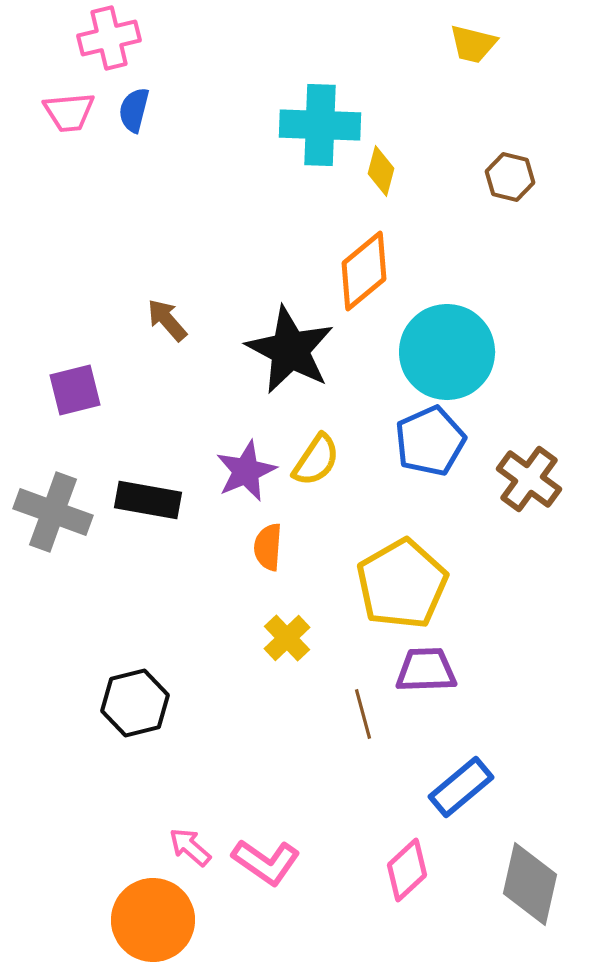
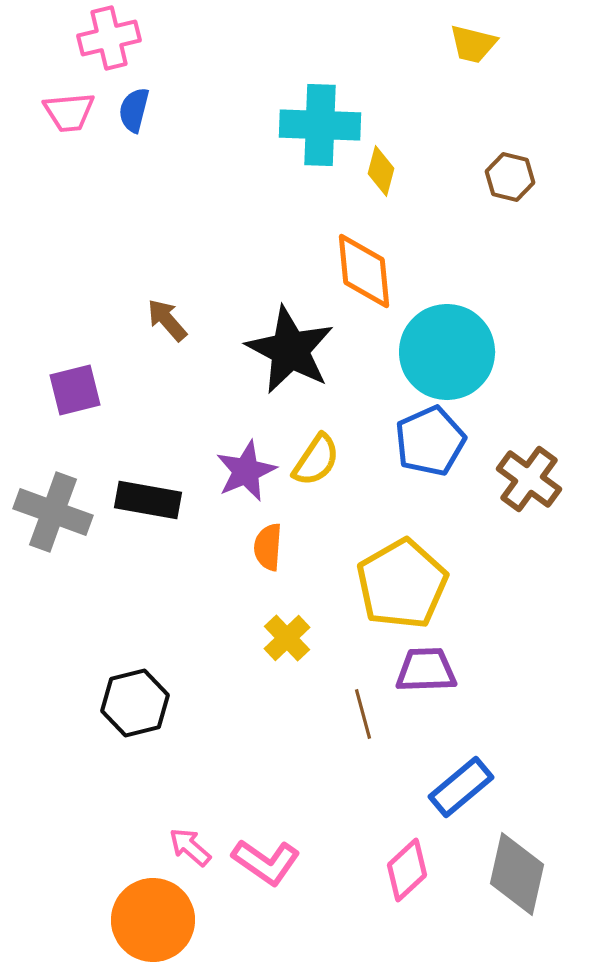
orange diamond: rotated 56 degrees counterclockwise
gray diamond: moved 13 px left, 10 px up
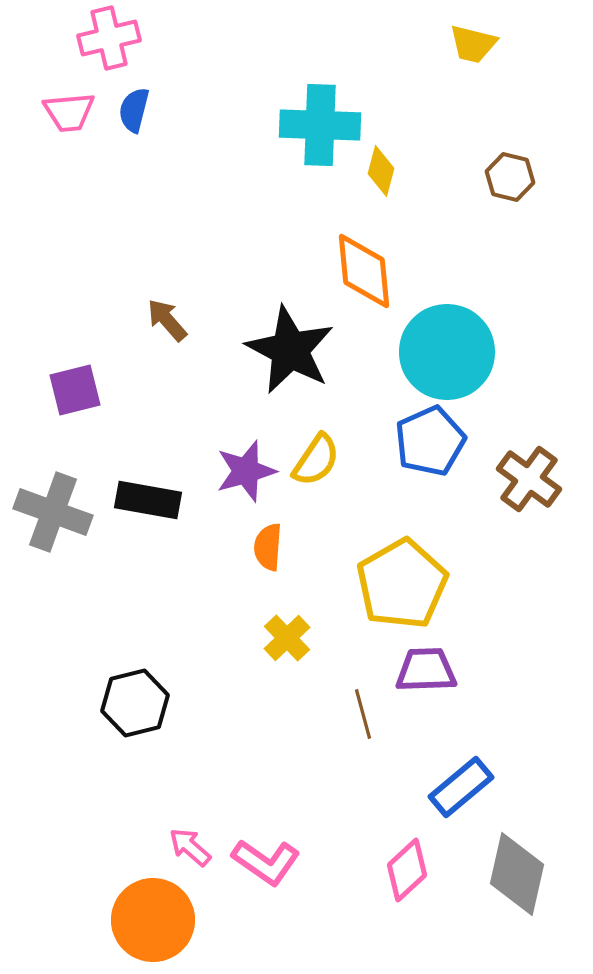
purple star: rotated 8 degrees clockwise
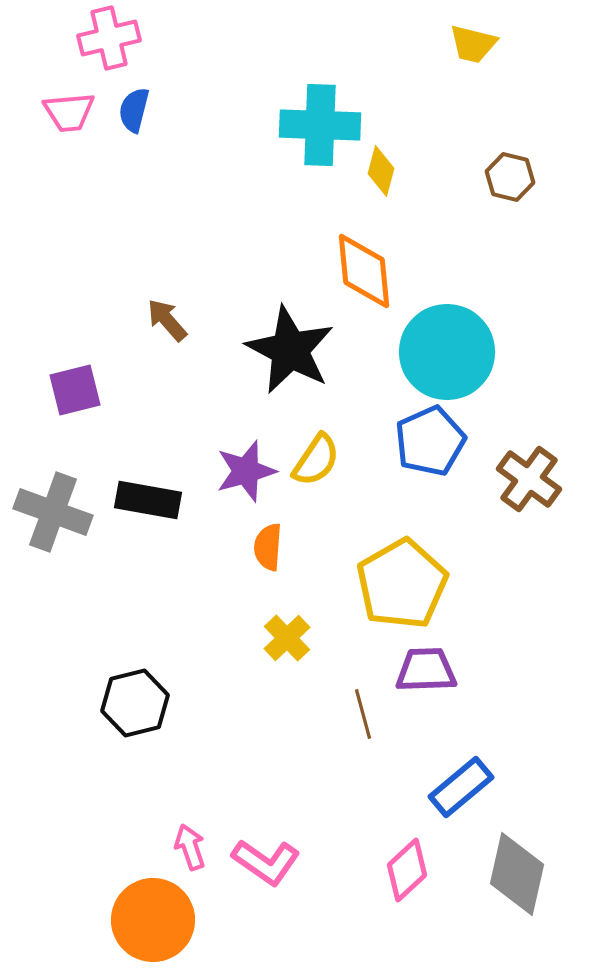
pink arrow: rotated 30 degrees clockwise
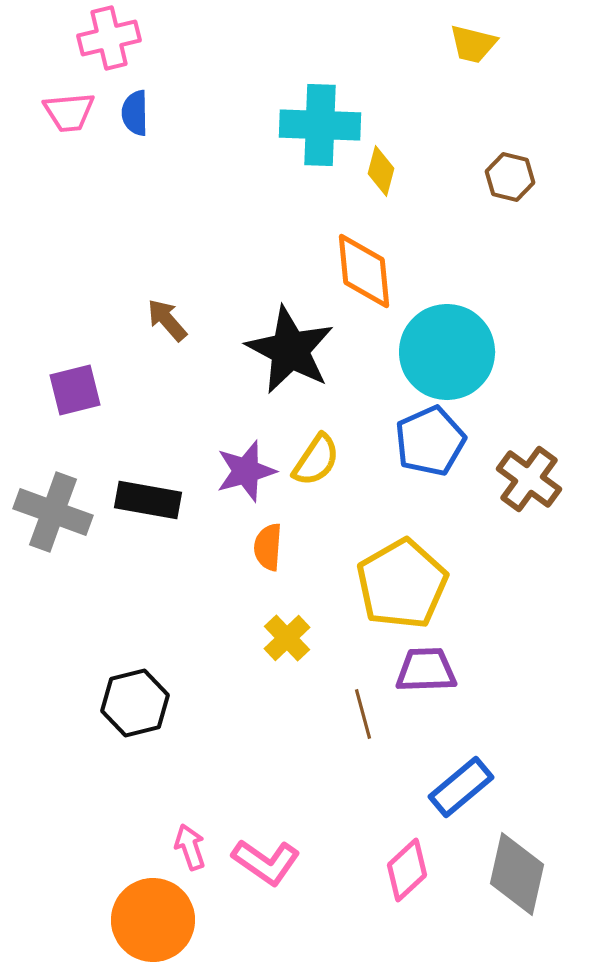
blue semicircle: moved 1 px right, 3 px down; rotated 15 degrees counterclockwise
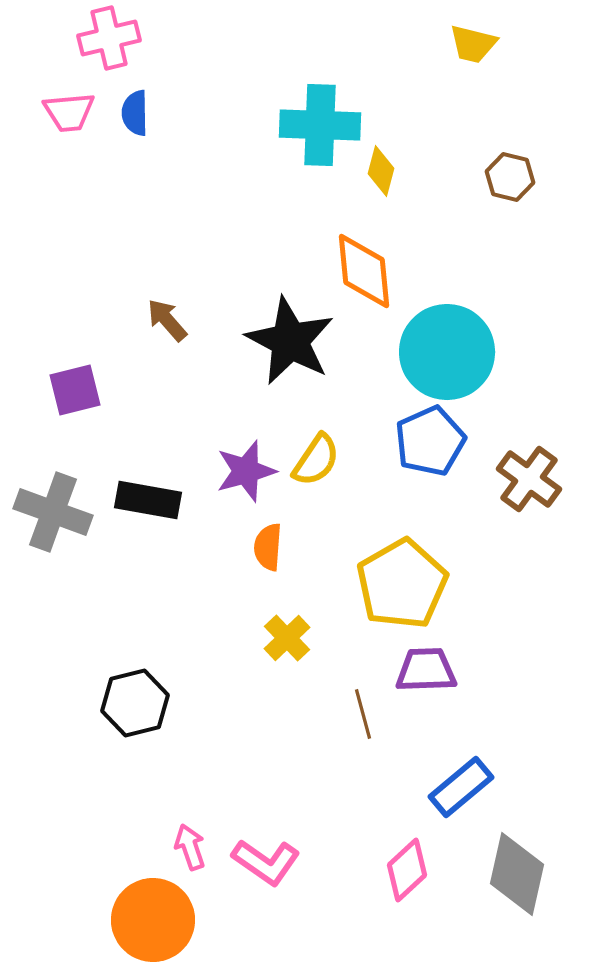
black star: moved 9 px up
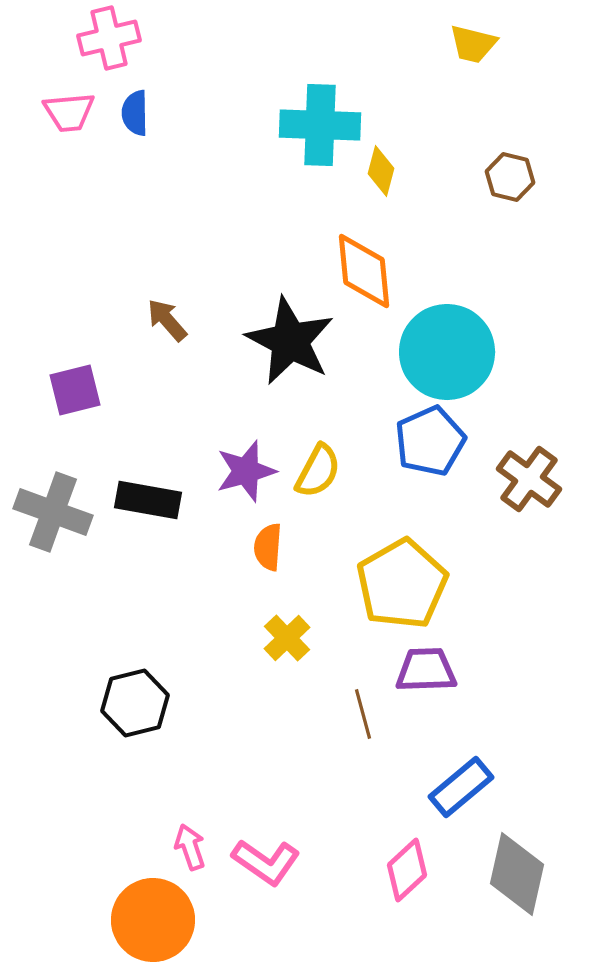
yellow semicircle: moved 2 px right, 11 px down; rotated 6 degrees counterclockwise
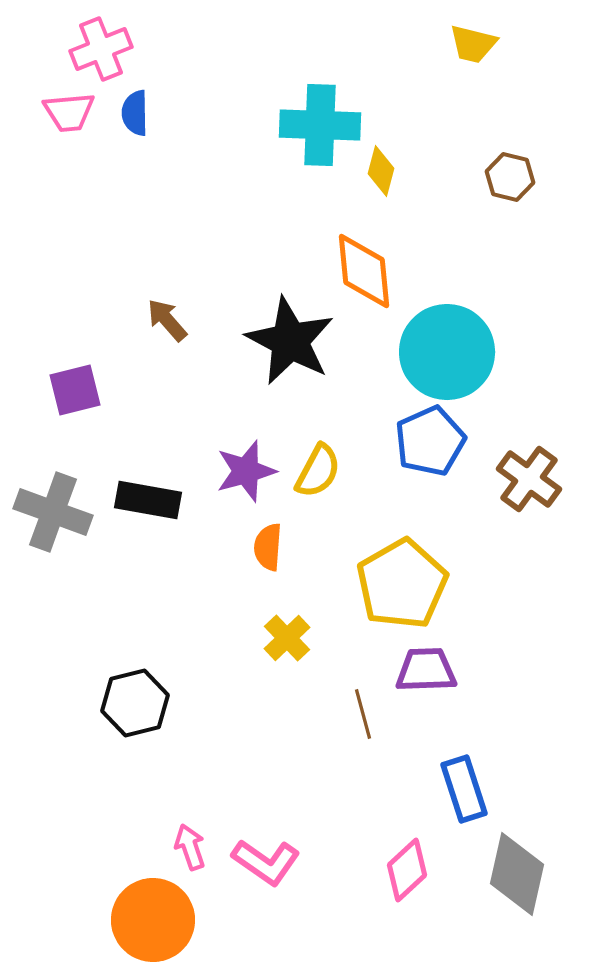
pink cross: moved 8 px left, 11 px down; rotated 8 degrees counterclockwise
blue rectangle: moved 3 px right, 2 px down; rotated 68 degrees counterclockwise
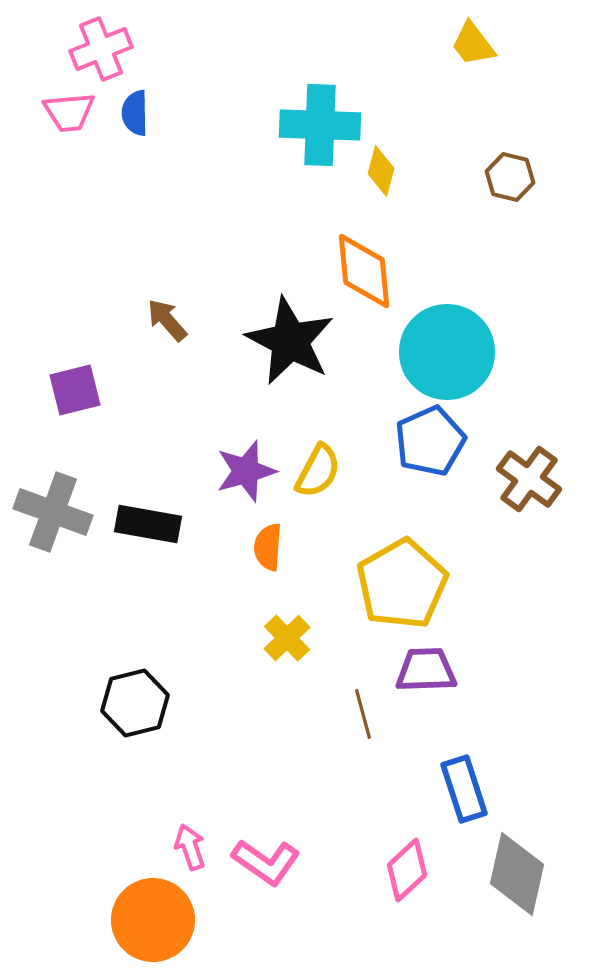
yellow trapezoid: rotated 39 degrees clockwise
black rectangle: moved 24 px down
